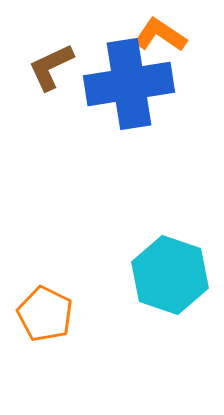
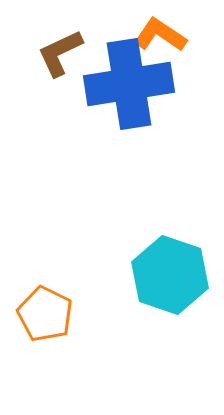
brown L-shape: moved 9 px right, 14 px up
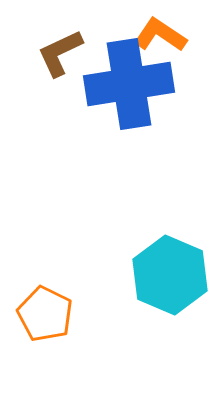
cyan hexagon: rotated 4 degrees clockwise
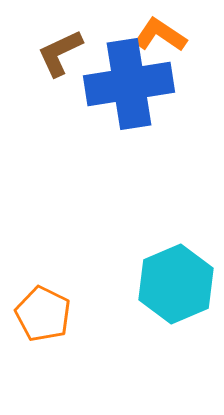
cyan hexagon: moved 6 px right, 9 px down; rotated 14 degrees clockwise
orange pentagon: moved 2 px left
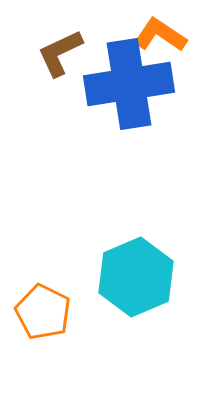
cyan hexagon: moved 40 px left, 7 px up
orange pentagon: moved 2 px up
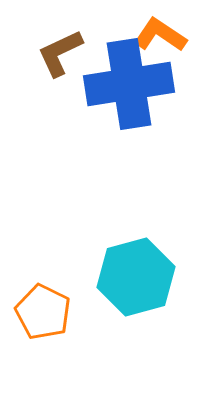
cyan hexagon: rotated 8 degrees clockwise
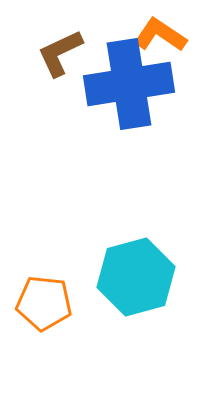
orange pentagon: moved 1 px right, 9 px up; rotated 20 degrees counterclockwise
